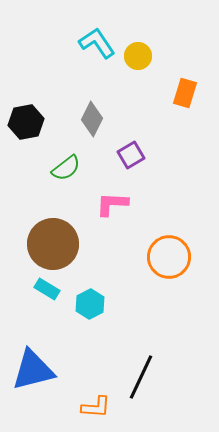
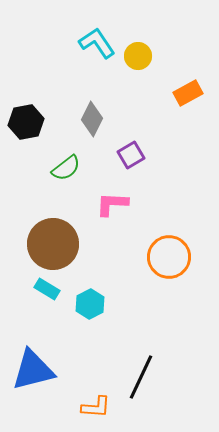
orange rectangle: moved 3 px right; rotated 44 degrees clockwise
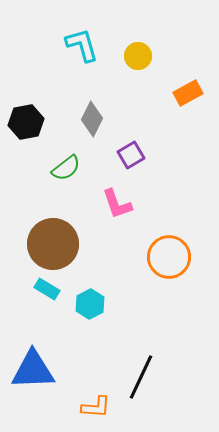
cyan L-shape: moved 15 px left, 2 px down; rotated 18 degrees clockwise
pink L-shape: moved 5 px right; rotated 112 degrees counterclockwise
blue triangle: rotated 12 degrees clockwise
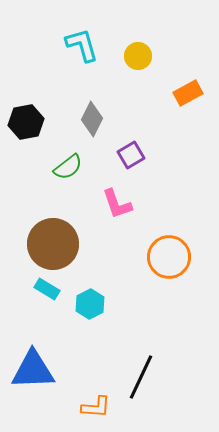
green semicircle: moved 2 px right, 1 px up
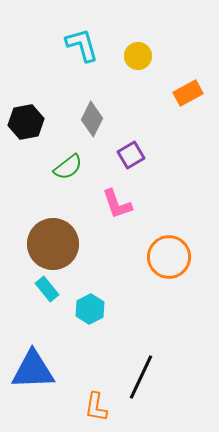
cyan rectangle: rotated 20 degrees clockwise
cyan hexagon: moved 5 px down
orange L-shape: rotated 96 degrees clockwise
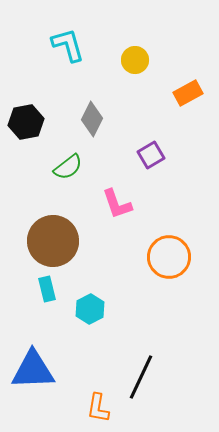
cyan L-shape: moved 14 px left
yellow circle: moved 3 px left, 4 px down
purple square: moved 20 px right
brown circle: moved 3 px up
cyan rectangle: rotated 25 degrees clockwise
orange L-shape: moved 2 px right, 1 px down
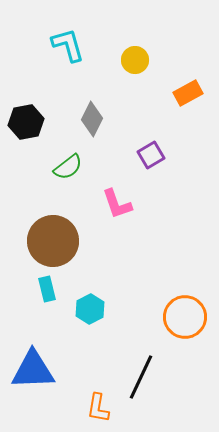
orange circle: moved 16 px right, 60 px down
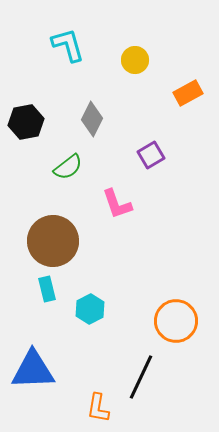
orange circle: moved 9 px left, 4 px down
